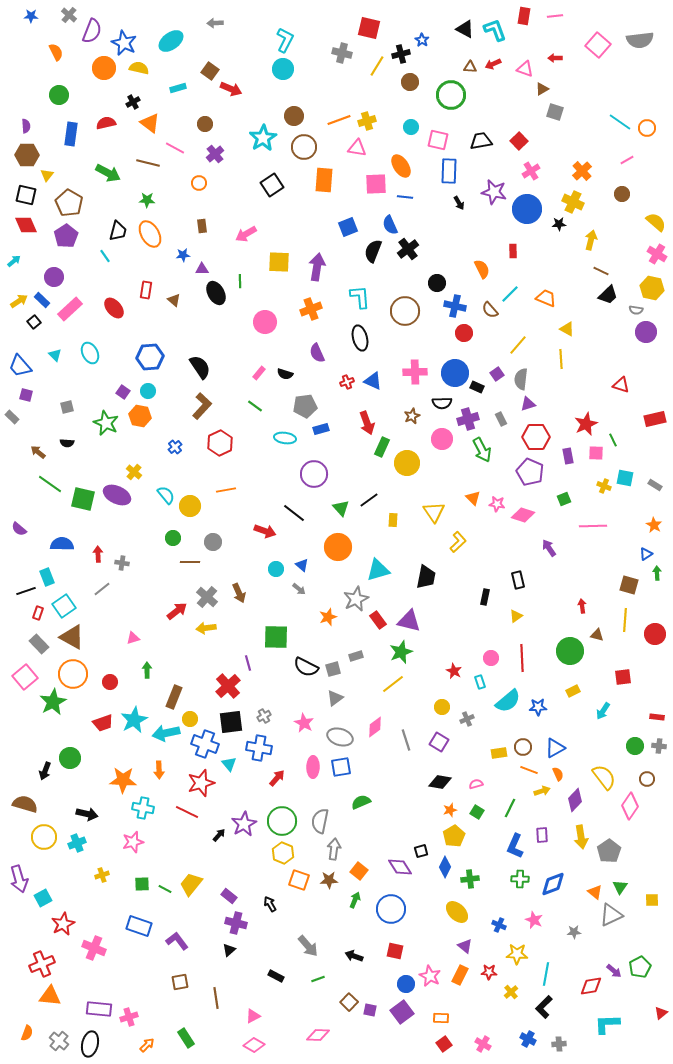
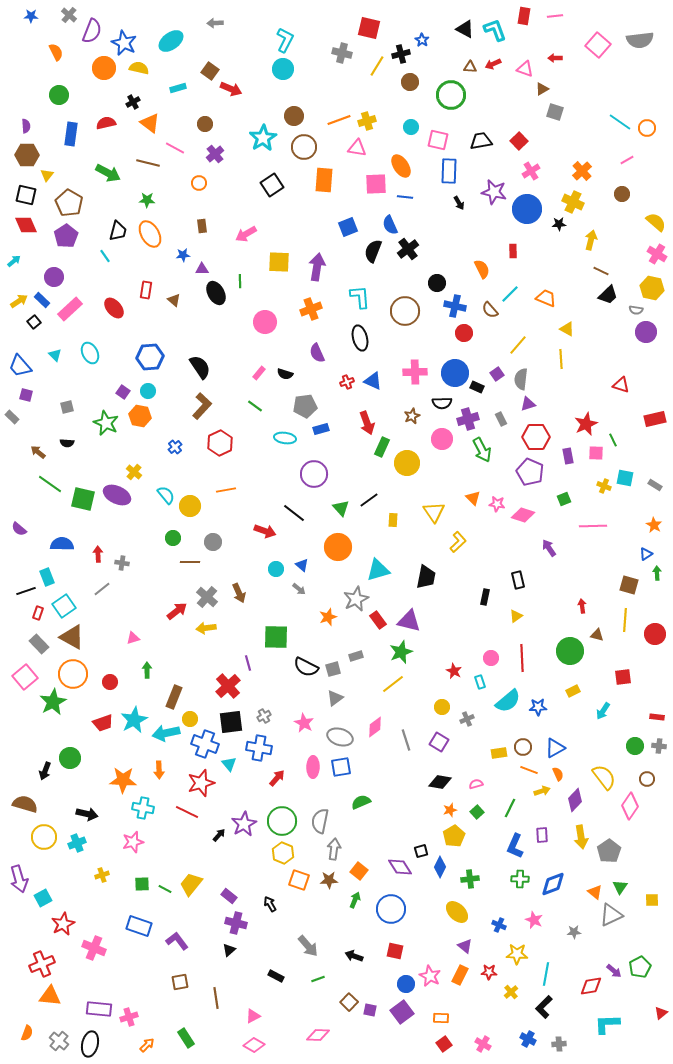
green square at (477, 812): rotated 16 degrees clockwise
blue diamond at (445, 867): moved 5 px left
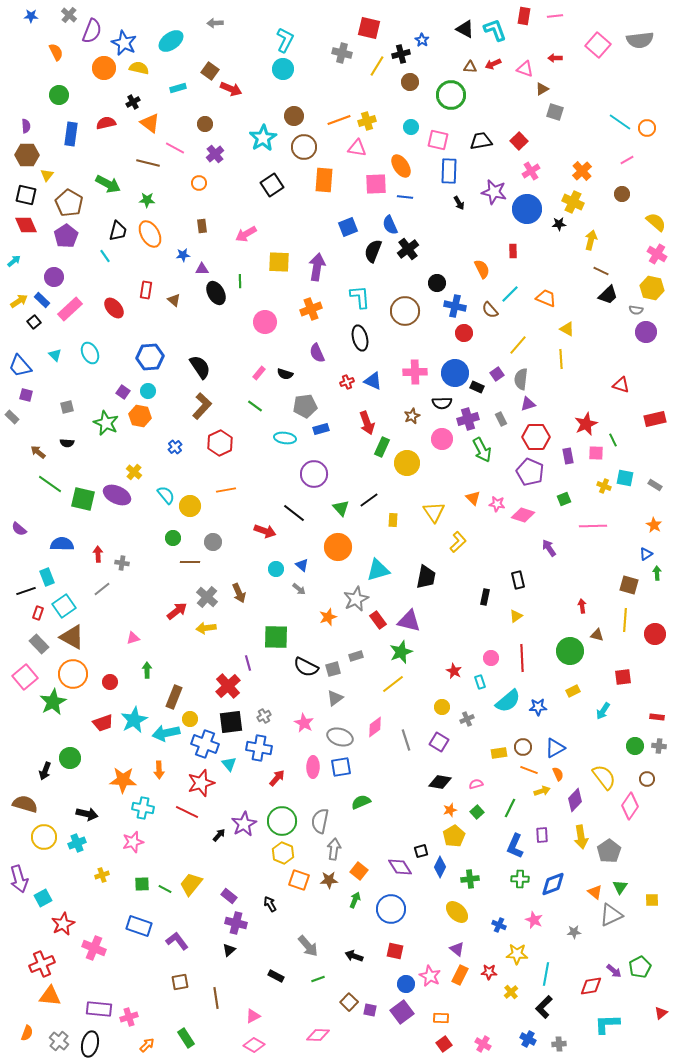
green arrow at (108, 173): moved 11 px down
purple triangle at (465, 946): moved 8 px left, 3 px down
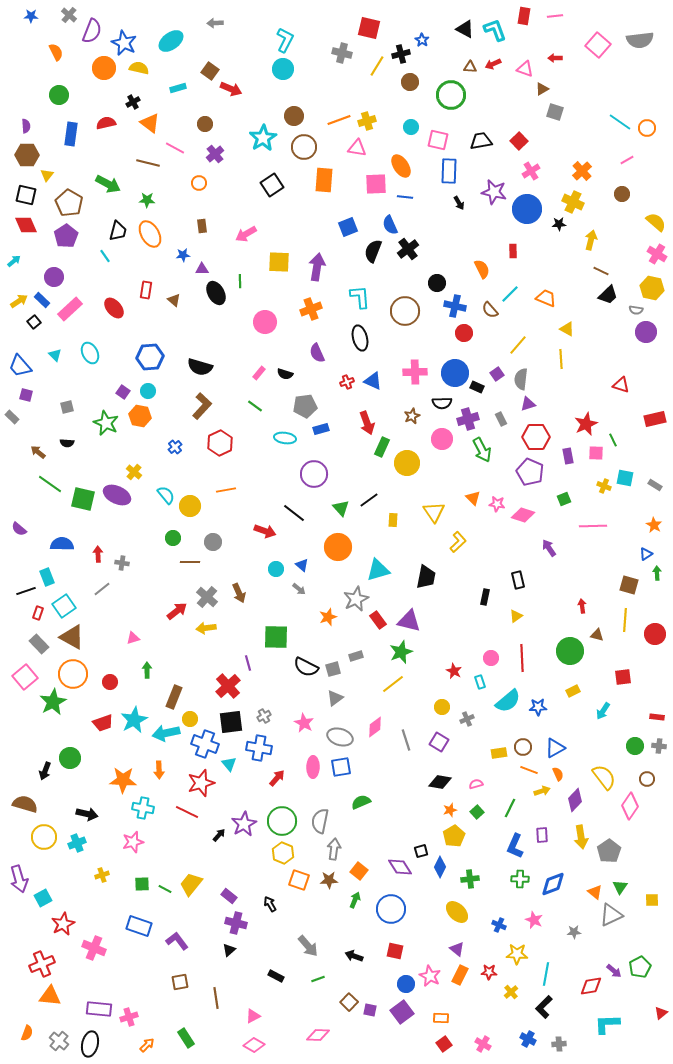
black semicircle at (200, 367): rotated 140 degrees clockwise
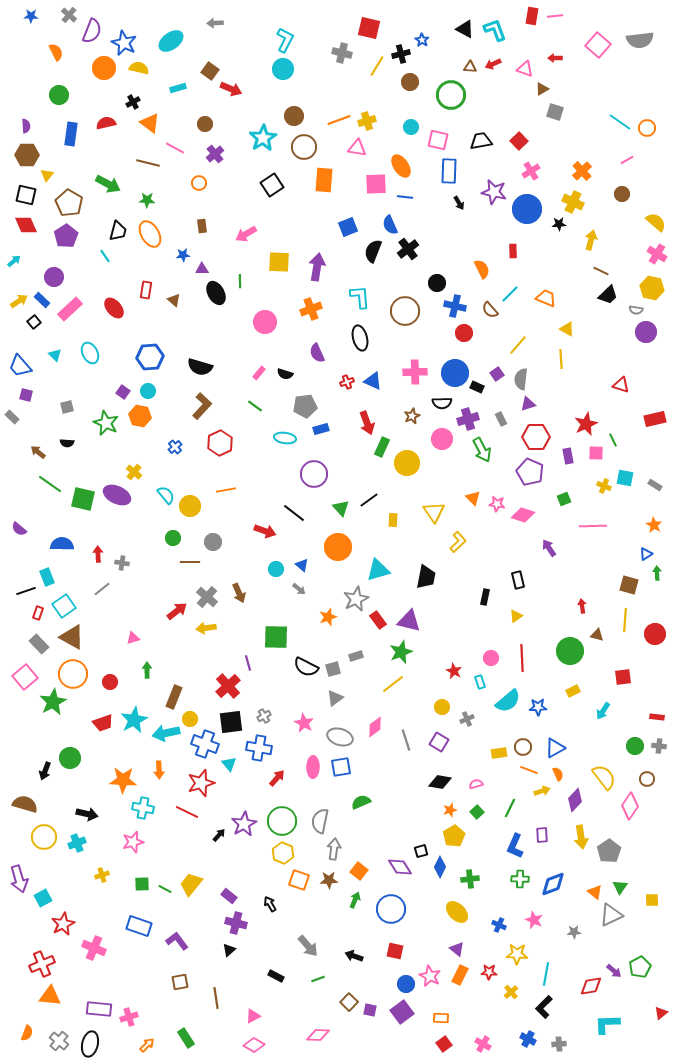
red rectangle at (524, 16): moved 8 px right
